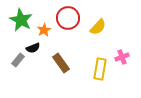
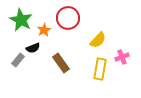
yellow semicircle: moved 13 px down
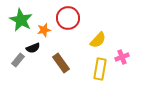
orange star: rotated 16 degrees clockwise
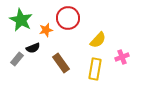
orange star: moved 2 px right
gray rectangle: moved 1 px left, 1 px up
yellow rectangle: moved 5 px left
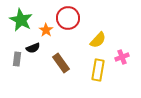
orange star: rotated 24 degrees counterclockwise
gray rectangle: rotated 32 degrees counterclockwise
yellow rectangle: moved 3 px right, 1 px down
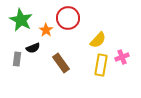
yellow rectangle: moved 3 px right, 5 px up
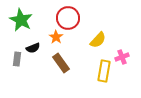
orange star: moved 10 px right, 7 px down
yellow rectangle: moved 3 px right, 6 px down
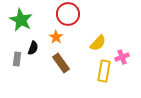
red circle: moved 4 px up
yellow semicircle: moved 3 px down
black semicircle: rotated 48 degrees counterclockwise
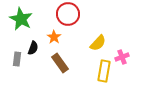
green star: moved 1 px up
orange star: moved 2 px left
brown rectangle: moved 1 px left
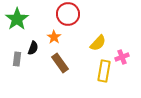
green star: moved 4 px left; rotated 10 degrees clockwise
